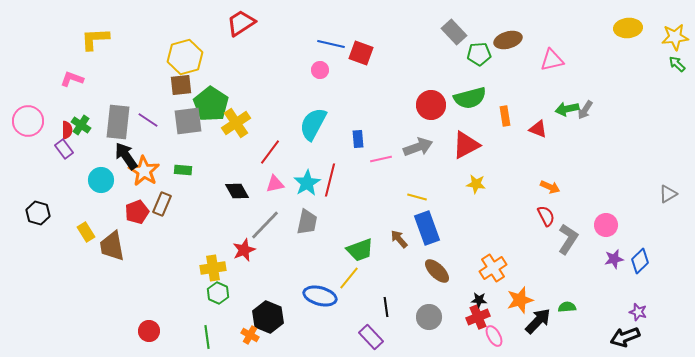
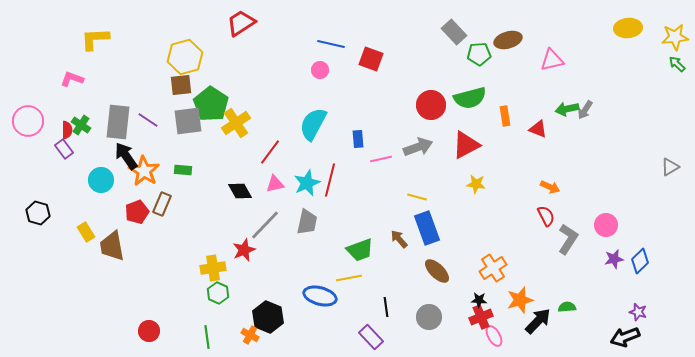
red square at (361, 53): moved 10 px right, 6 px down
cyan star at (307, 183): rotated 8 degrees clockwise
black diamond at (237, 191): moved 3 px right
gray triangle at (668, 194): moved 2 px right, 27 px up
yellow line at (349, 278): rotated 40 degrees clockwise
red cross at (478, 317): moved 3 px right
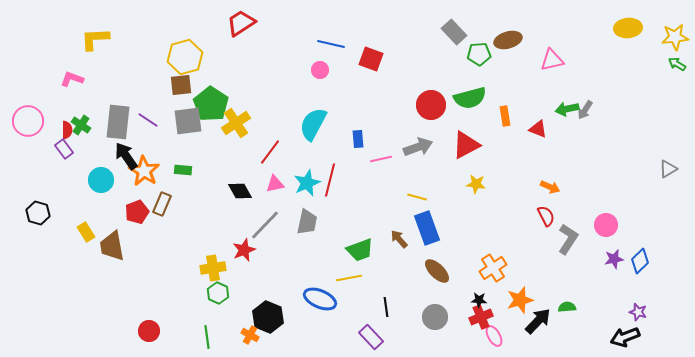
green arrow at (677, 64): rotated 12 degrees counterclockwise
gray triangle at (670, 167): moved 2 px left, 2 px down
blue ellipse at (320, 296): moved 3 px down; rotated 8 degrees clockwise
gray circle at (429, 317): moved 6 px right
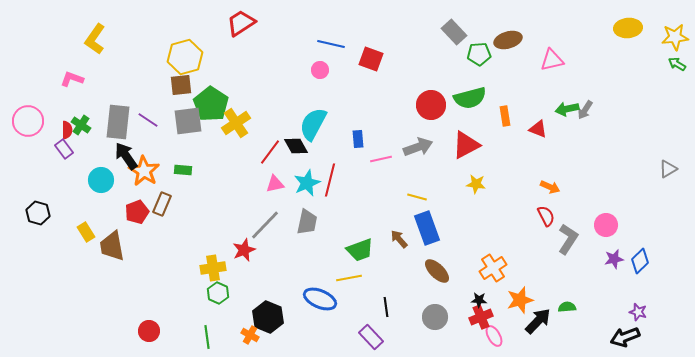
yellow L-shape at (95, 39): rotated 52 degrees counterclockwise
black diamond at (240, 191): moved 56 px right, 45 px up
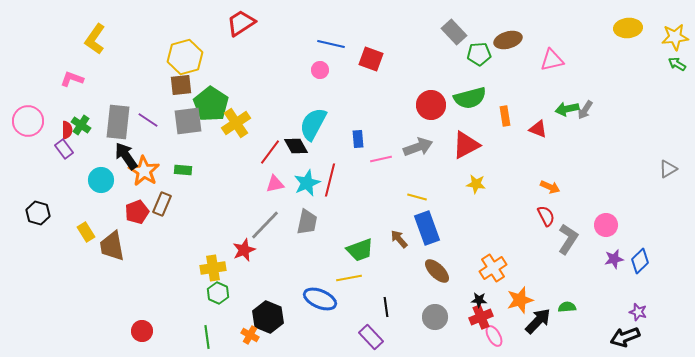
red circle at (149, 331): moved 7 px left
